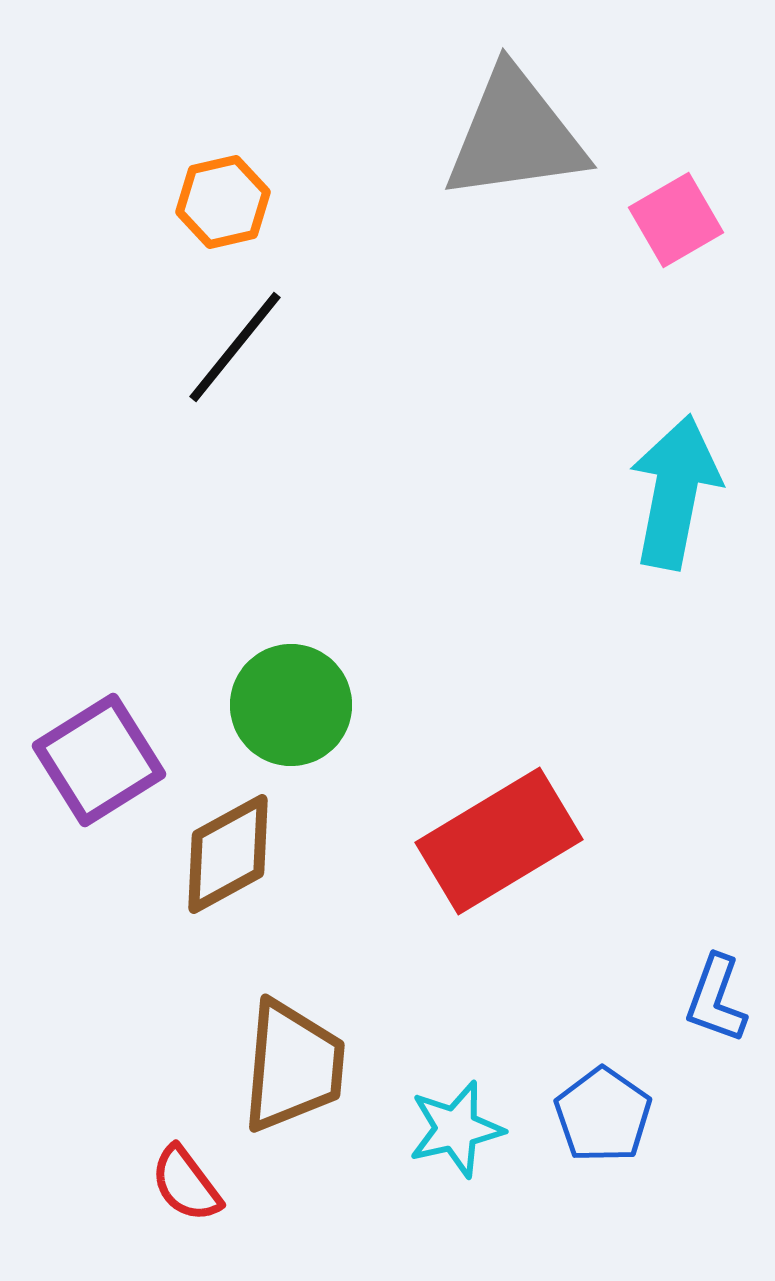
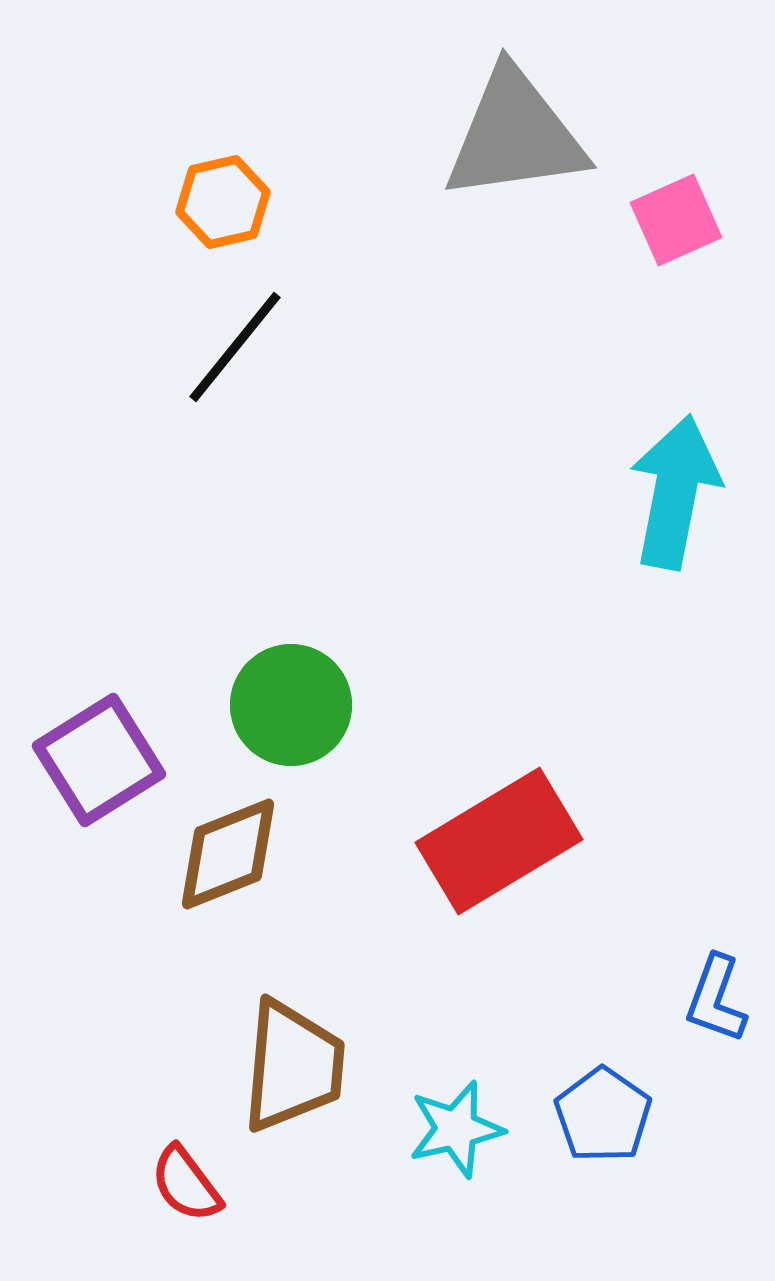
pink square: rotated 6 degrees clockwise
brown diamond: rotated 7 degrees clockwise
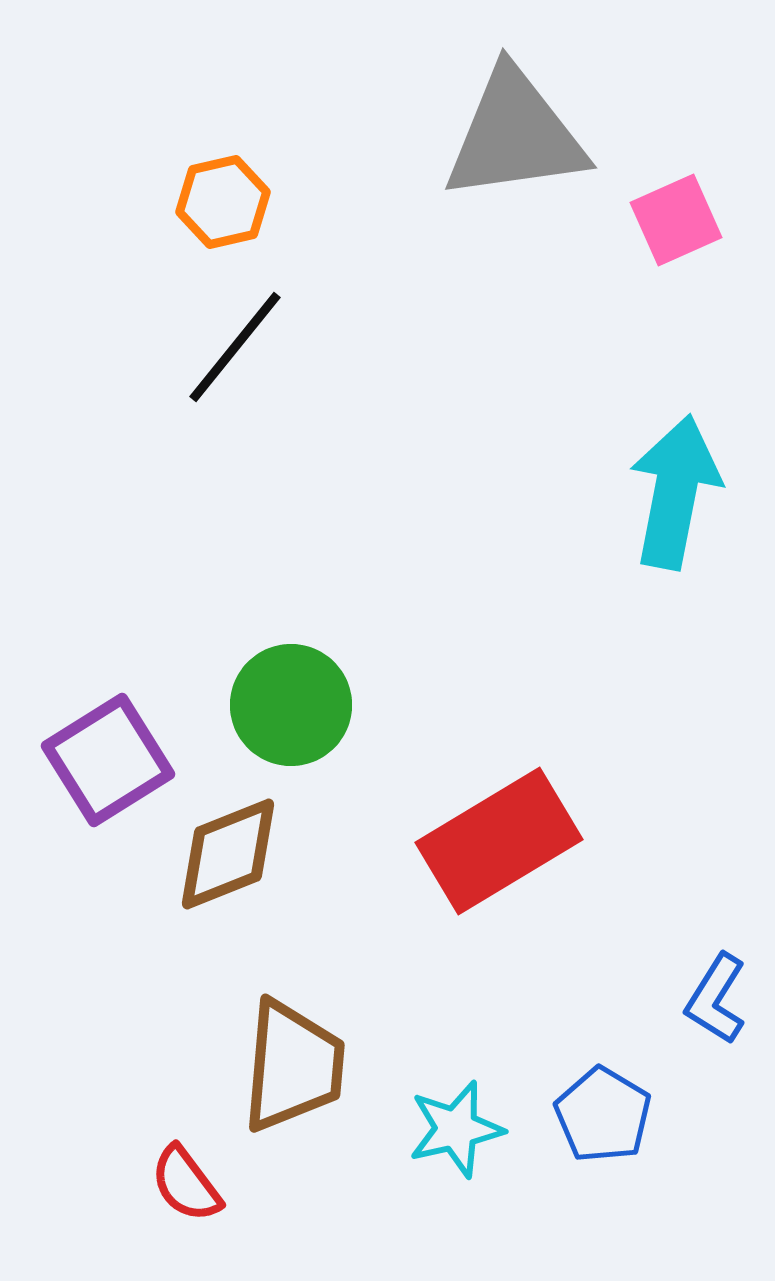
purple square: moved 9 px right
blue L-shape: rotated 12 degrees clockwise
blue pentagon: rotated 4 degrees counterclockwise
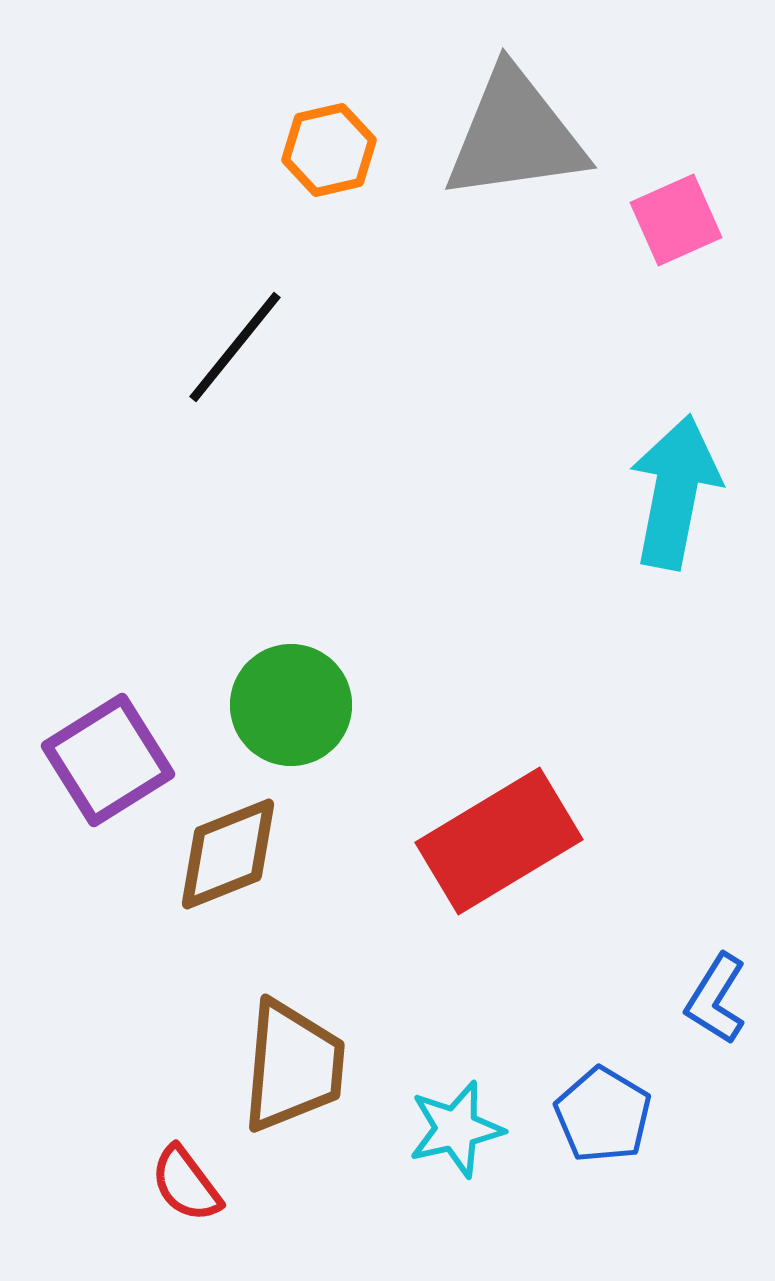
orange hexagon: moved 106 px right, 52 px up
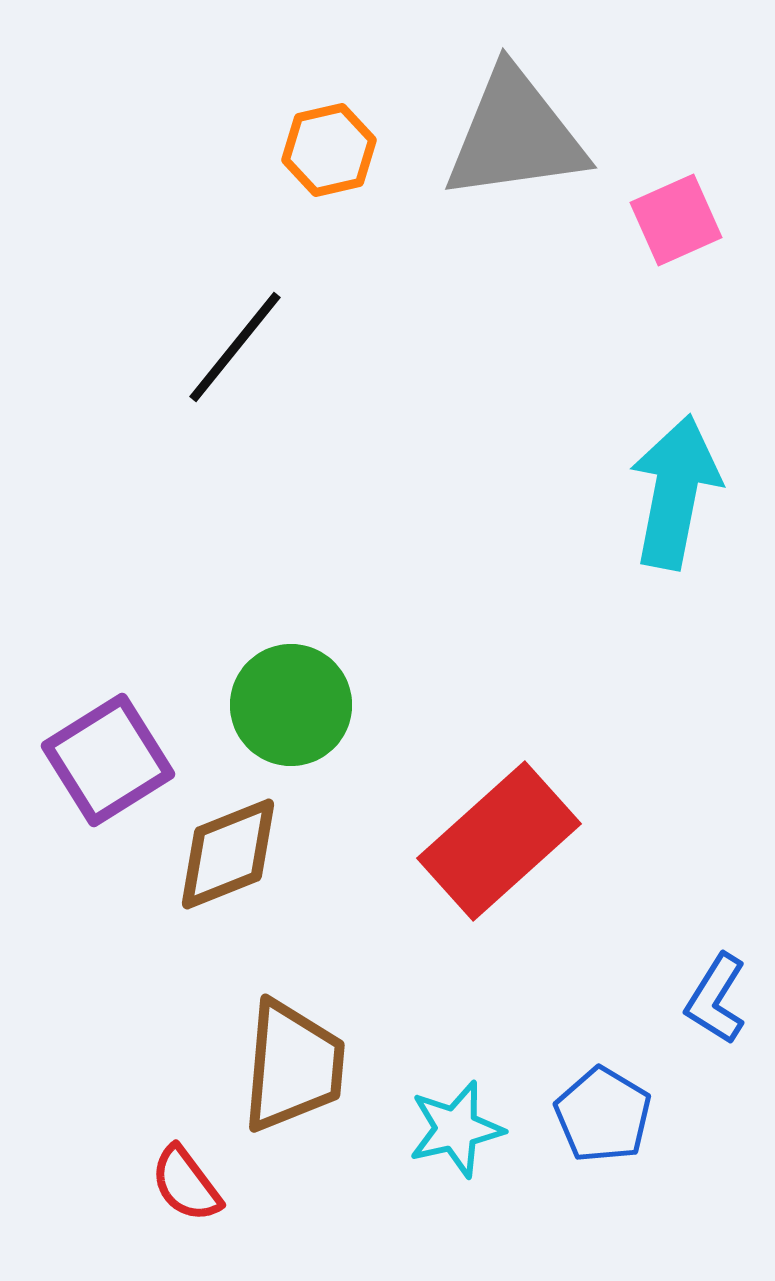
red rectangle: rotated 11 degrees counterclockwise
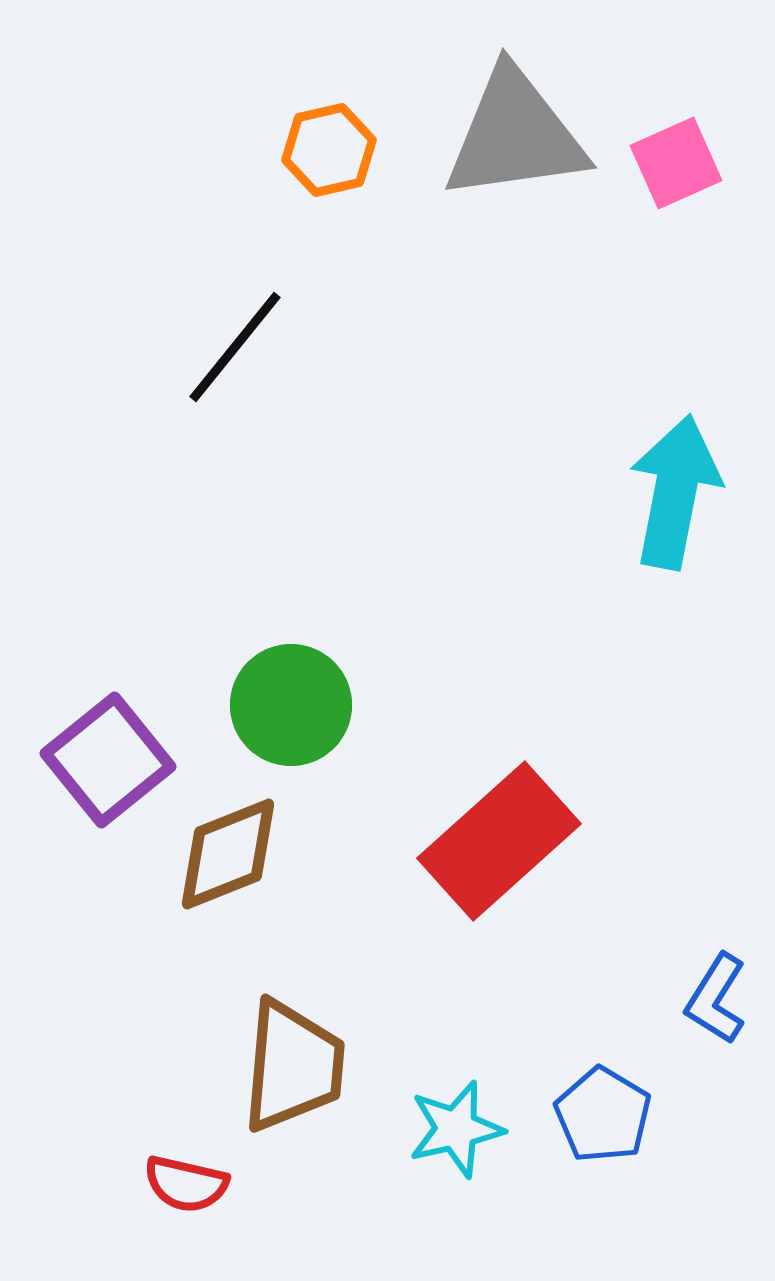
pink square: moved 57 px up
purple square: rotated 7 degrees counterclockwise
red semicircle: rotated 40 degrees counterclockwise
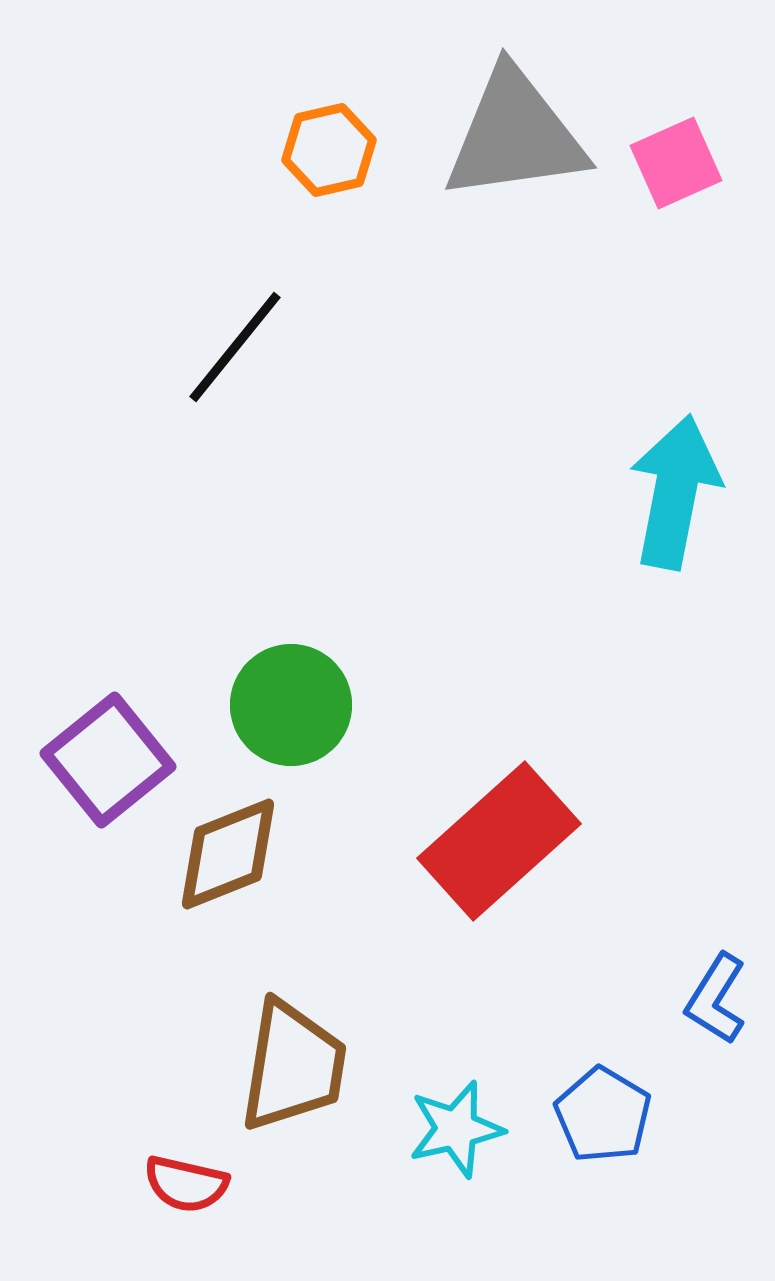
brown trapezoid: rotated 4 degrees clockwise
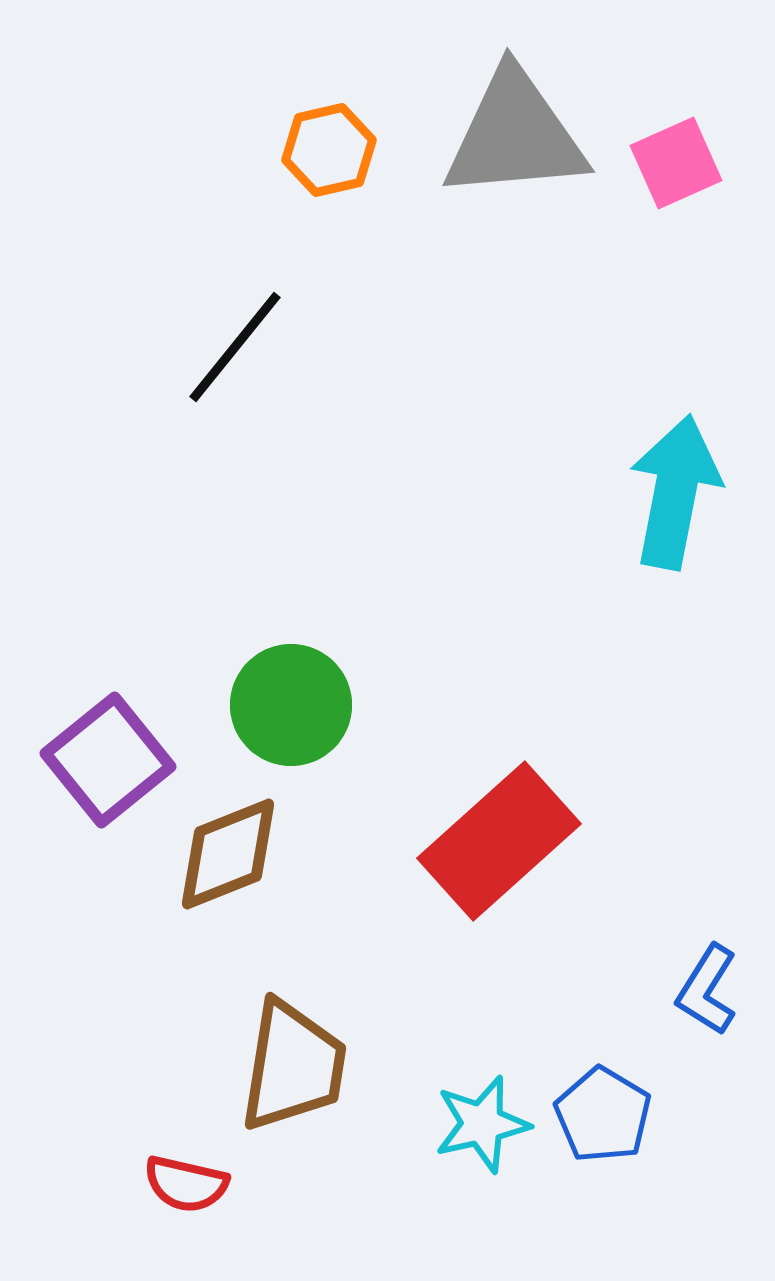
gray triangle: rotated 3 degrees clockwise
blue L-shape: moved 9 px left, 9 px up
cyan star: moved 26 px right, 5 px up
